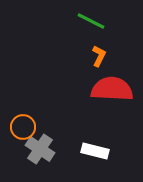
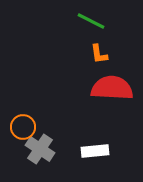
orange L-shape: moved 2 px up; rotated 145 degrees clockwise
red semicircle: moved 1 px up
white rectangle: rotated 20 degrees counterclockwise
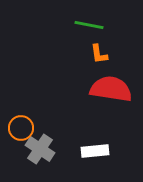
green line: moved 2 px left, 4 px down; rotated 16 degrees counterclockwise
red semicircle: moved 1 px left, 1 px down; rotated 6 degrees clockwise
orange circle: moved 2 px left, 1 px down
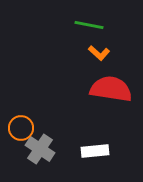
orange L-shape: moved 1 px up; rotated 40 degrees counterclockwise
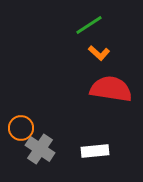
green line: rotated 44 degrees counterclockwise
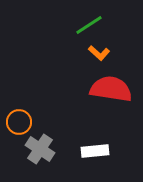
orange circle: moved 2 px left, 6 px up
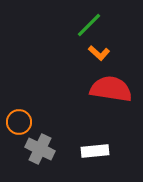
green line: rotated 12 degrees counterclockwise
gray cross: rotated 8 degrees counterclockwise
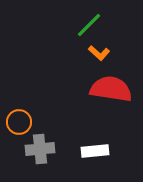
gray cross: rotated 32 degrees counterclockwise
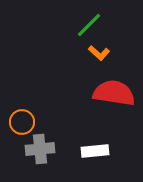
red semicircle: moved 3 px right, 4 px down
orange circle: moved 3 px right
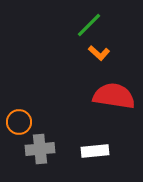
red semicircle: moved 3 px down
orange circle: moved 3 px left
